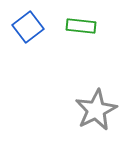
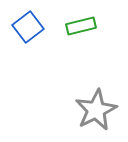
green rectangle: rotated 20 degrees counterclockwise
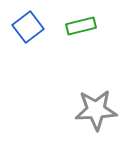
gray star: rotated 24 degrees clockwise
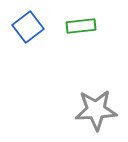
green rectangle: rotated 8 degrees clockwise
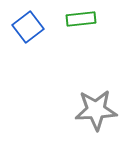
green rectangle: moved 7 px up
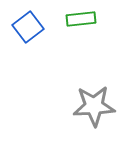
gray star: moved 2 px left, 4 px up
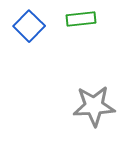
blue square: moved 1 px right, 1 px up; rotated 8 degrees counterclockwise
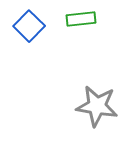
gray star: moved 3 px right; rotated 12 degrees clockwise
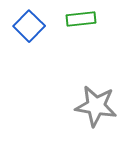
gray star: moved 1 px left
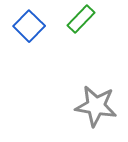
green rectangle: rotated 40 degrees counterclockwise
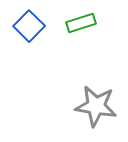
green rectangle: moved 4 px down; rotated 28 degrees clockwise
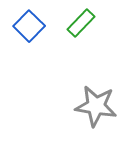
green rectangle: rotated 28 degrees counterclockwise
